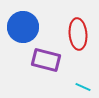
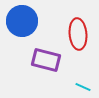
blue circle: moved 1 px left, 6 px up
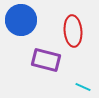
blue circle: moved 1 px left, 1 px up
red ellipse: moved 5 px left, 3 px up
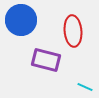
cyan line: moved 2 px right
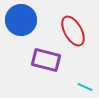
red ellipse: rotated 24 degrees counterclockwise
